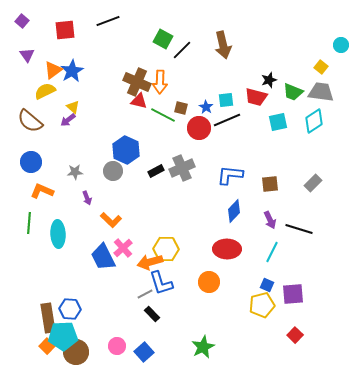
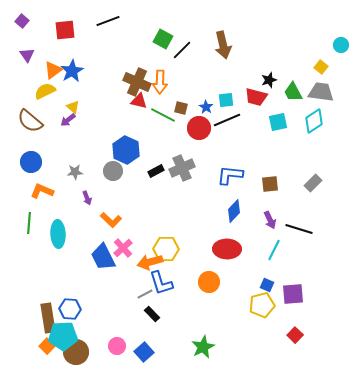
green trapezoid at (293, 92): rotated 40 degrees clockwise
cyan line at (272, 252): moved 2 px right, 2 px up
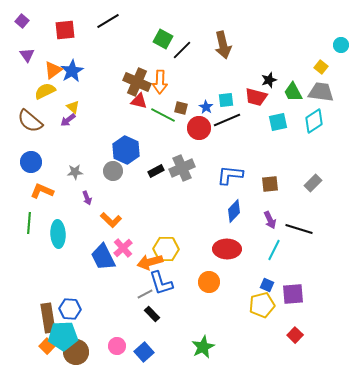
black line at (108, 21): rotated 10 degrees counterclockwise
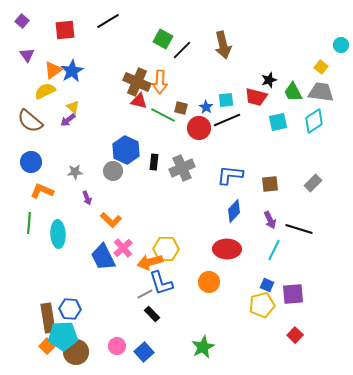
black rectangle at (156, 171): moved 2 px left, 9 px up; rotated 56 degrees counterclockwise
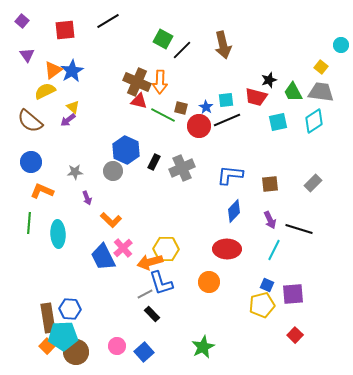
red circle at (199, 128): moved 2 px up
black rectangle at (154, 162): rotated 21 degrees clockwise
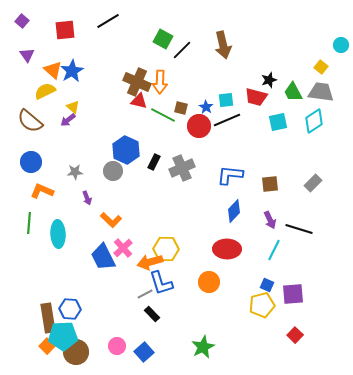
orange triangle at (53, 70): rotated 42 degrees counterclockwise
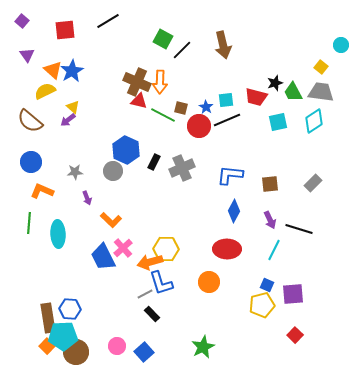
black star at (269, 80): moved 6 px right, 3 px down
blue diamond at (234, 211): rotated 15 degrees counterclockwise
